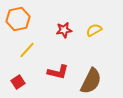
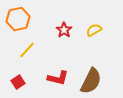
red star: rotated 28 degrees counterclockwise
red L-shape: moved 6 px down
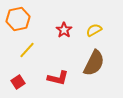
brown semicircle: moved 3 px right, 18 px up
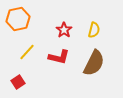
yellow semicircle: rotated 133 degrees clockwise
yellow line: moved 2 px down
red L-shape: moved 1 px right, 21 px up
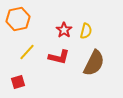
yellow semicircle: moved 8 px left, 1 px down
red square: rotated 16 degrees clockwise
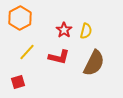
orange hexagon: moved 2 px right, 1 px up; rotated 15 degrees counterclockwise
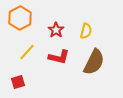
red star: moved 8 px left
brown semicircle: moved 1 px up
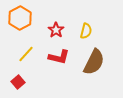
yellow line: moved 1 px left, 2 px down
red square: rotated 24 degrees counterclockwise
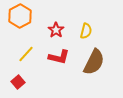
orange hexagon: moved 2 px up
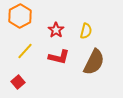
yellow line: moved 1 px left, 3 px up
